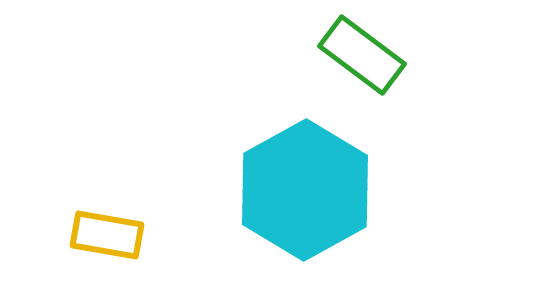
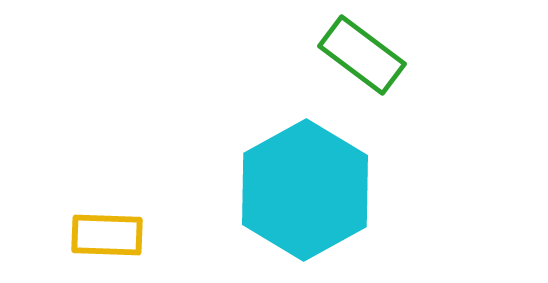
yellow rectangle: rotated 8 degrees counterclockwise
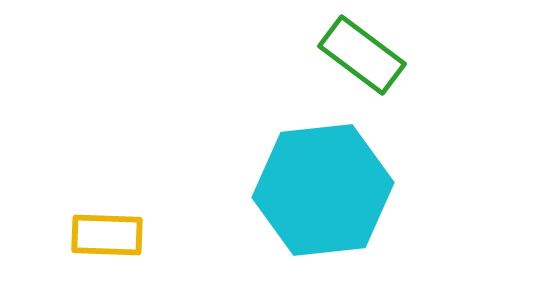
cyan hexagon: moved 18 px right; rotated 23 degrees clockwise
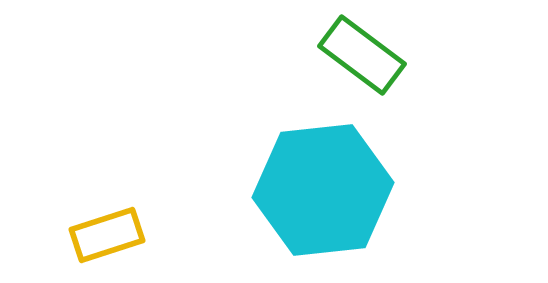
yellow rectangle: rotated 20 degrees counterclockwise
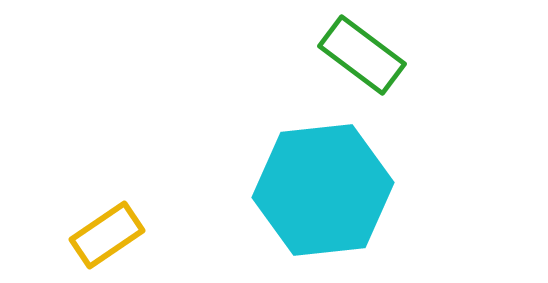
yellow rectangle: rotated 16 degrees counterclockwise
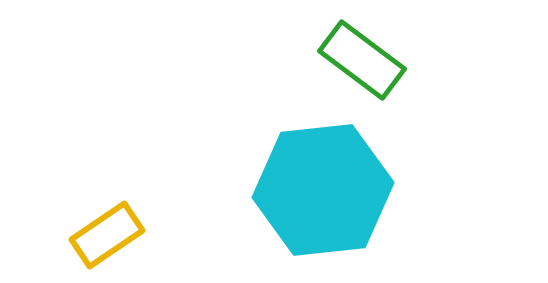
green rectangle: moved 5 px down
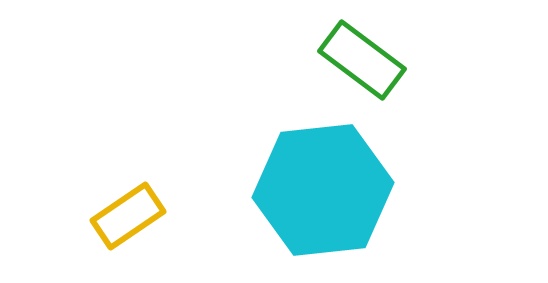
yellow rectangle: moved 21 px right, 19 px up
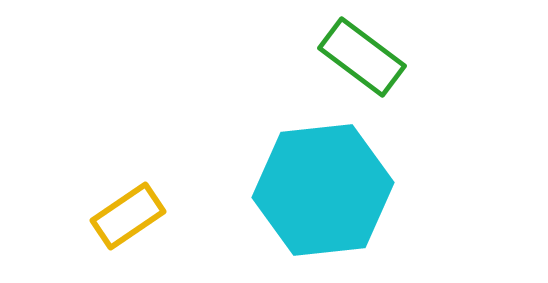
green rectangle: moved 3 px up
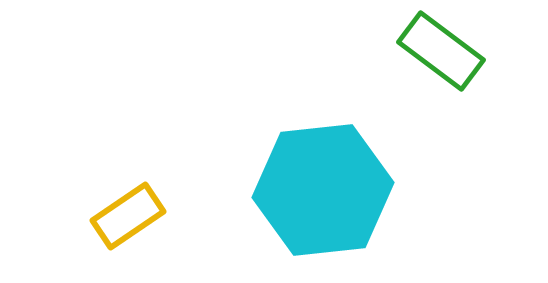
green rectangle: moved 79 px right, 6 px up
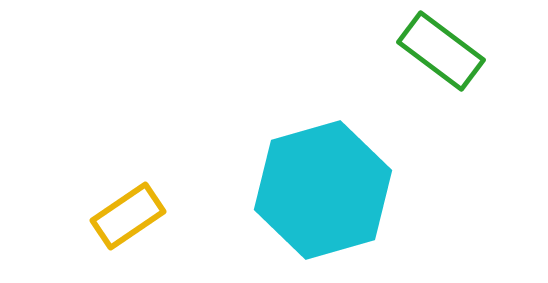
cyan hexagon: rotated 10 degrees counterclockwise
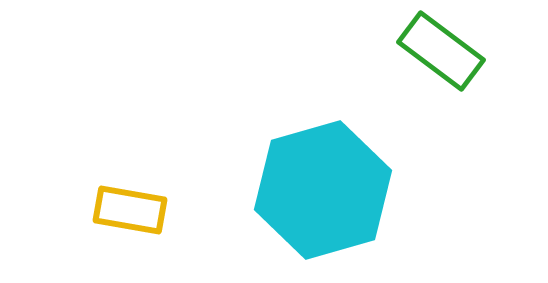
yellow rectangle: moved 2 px right, 6 px up; rotated 44 degrees clockwise
